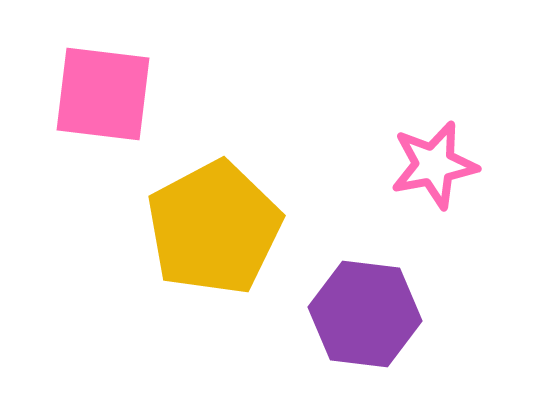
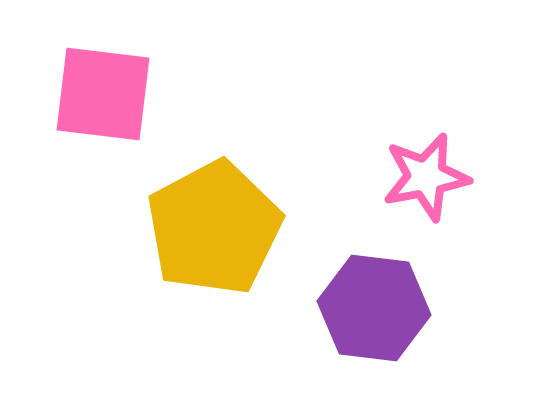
pink star: moved 8 px left, 12 px down
purple hexagon: moved 9 px right, 6 px up
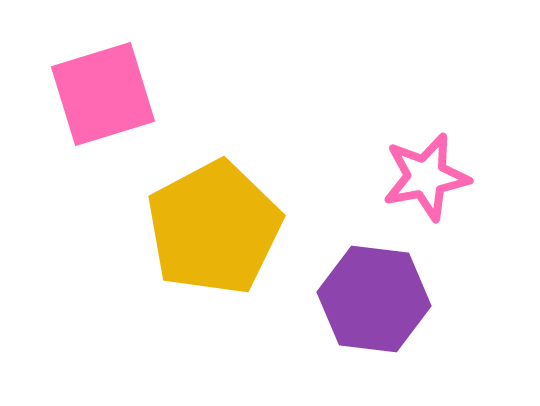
pink square: rotated 24 degrees counterclockwise
purple hexagon: moved 9 px up
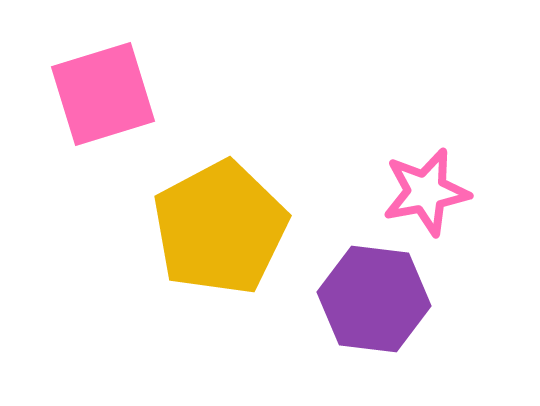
pink star: moved 15 px down
yellow pentagon: moved 6 px right
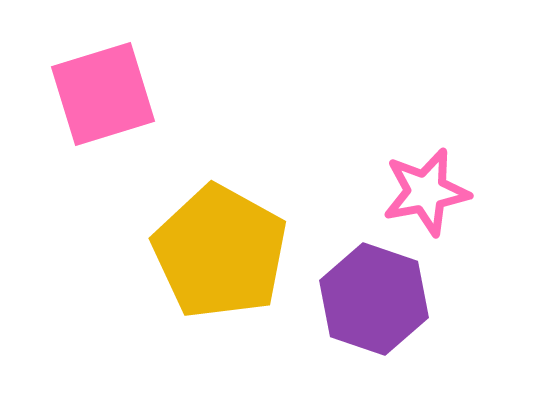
yellow pentagon: moved 24 px down; rotated 15 degrees counterclockwise
purple hexagon: rotated 12 degrees clockwise
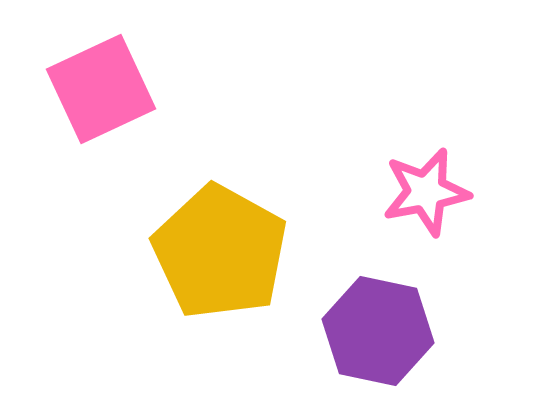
pink square: moved 2 px left, 5 px up; rotated 8 degrees counterclockwise
purple hexagon: moved 4 px right, 32 px down; rotated 7 degrees counterclockwise
